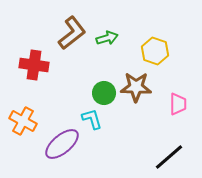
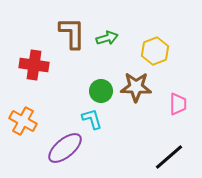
brown L-shape: rotated 52 degrees counterclockwise
yellow hexagon: rotated 20 degrees clockwise
green circle: moved 3 px left, 2 px up
purple ellipse: moved 3 px right, 4 px down
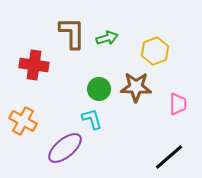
green circle: moved 2 px left, 2 px up
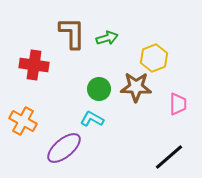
yellow hexagon: moved 1 px left, 7 px down
cyan L-shape: rotated 45 degrees counterclockwise
purple ellipse: moved 1 px left
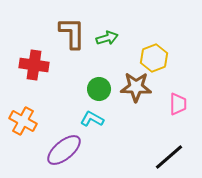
purple ellipse: moved 2 px down
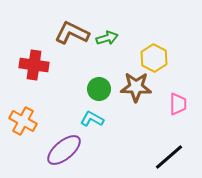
brown L-shape: rotated 64 degrees counterclockwise
yellow hexagon: rotated 12 degrees counterclockwise
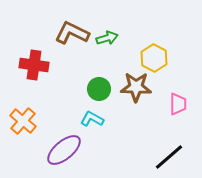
orange cross: rotated 12 degrees clockwise
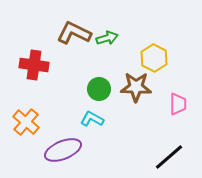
brown L-shape: moved 2 px right
orange cross: moved 3 px right, 1 px down
purple ellipse: moved 1 px left; rotated 18 degrees clockwise
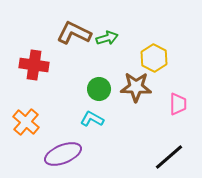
purple ellipse: moved 4 px down
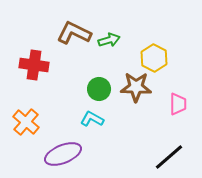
green arrow: moved 2 px right, 2 px down
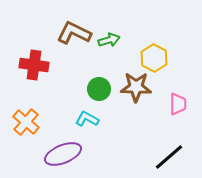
cyan L-shape: moved 5 px left
